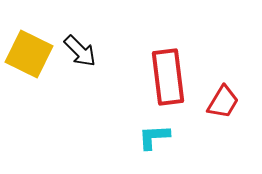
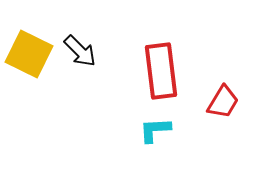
red rectangle: moved 7 px left, 6 px up
cyan L-shape: moved 1 px right, 7 px up
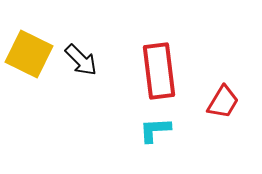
black arrow: moved 1 px right, 9 px down
red rectangle: moved 2 px left
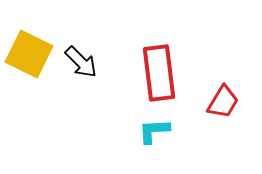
black arrow: moved 2 px down
red rectangle: moved 2 px down
cyan L-shape: moved 1 px left, 1 px down
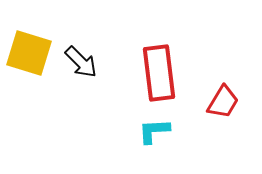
yellow square: moved 1 px up; rotated 9 degrees counterclockwise
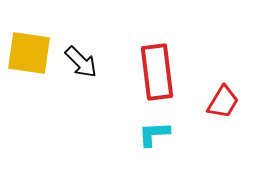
yellow square: rotated 9 degrees counterclockwise
red rectangle: moved 2 px left, 1 px up
cyan L-shape: moved 3 px down
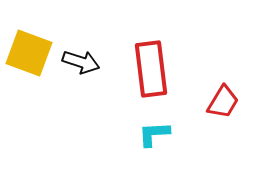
yellow square: rotated 12 degrees clockwise
black arrow: rotated 27 degrees counterclockwise
red rectangle: moved 6 px left, 3 px up
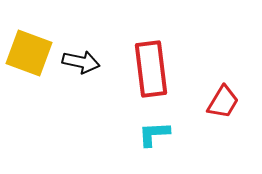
black arrow: rotated 6 degrees counterclockwise
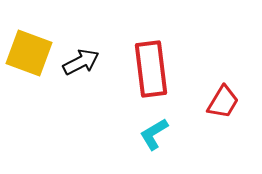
black arrow: rotated 39 degrees counterclockwise
cyan L-shape: rotated 28 degrees counterclockwise
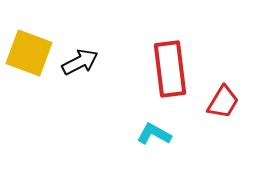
black arrow: moved 1 px left
red rectangle: moved 19 px right
cyan L-shape: rotated 60 degrees clockwise
